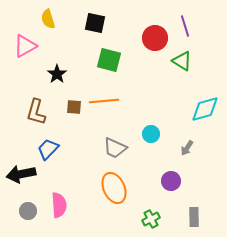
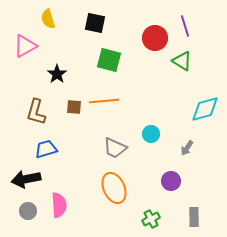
blue trapezoid: moved 2 px left; rotated 30 degrees clockwise
black arrow: moved 5 px right, 5 px down
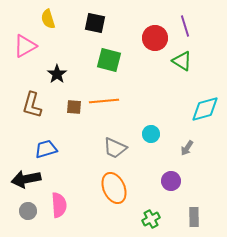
brown L-shape: moved 4 px left, 7 px up
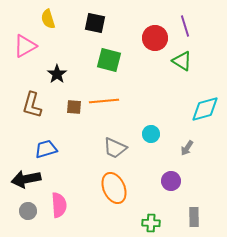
green cross: moved 4 px down; rotated 30 degrees clockwise
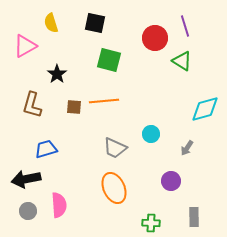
yellow semicircle: moved 3 px right, 4 px down
